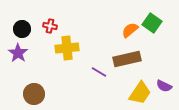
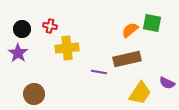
green square: rotated 24 degrees counterclockwise
purple line: rotated 21 degrees counterclockwise
purple semicircle: moved 3 px right, 3 px up
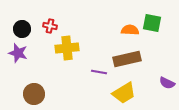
orange semicircle: rotated 42 degrees clockwise
purple star: rotated 18 degrees counterclockwise
yellow trapezoid: moved 16 px left; rotated 25 degrees clockwise
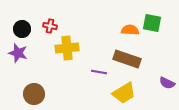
brown rectangle: rotated 32 degrees clockwise
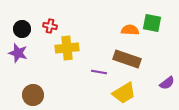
purple semicircle: rotated 63 degrees counterclockwise
brown circle: moved 1 px left, 1 px down
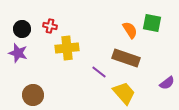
orange semicircle: rotated 54 degrees clockwise
brown rectangle: moved 1 px left, 1 px up
purple line: rotated 28 degrees clockwise
yellow trapezoid: rotated 100 degrees counterclockwise
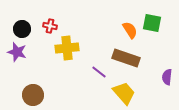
purple star: moved 1 px left, 1 px up
purple semicircle: moved 6 px up; rotated 133 degrees clockwise
